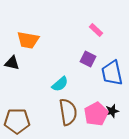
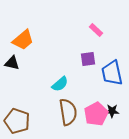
orange trapezoid: moved 5 px left; rotated 50 degrees counterclockwise
purple square: rotated 35 degrees counterclockwise
black star: rotated 16 degrees clockwise
brown pentagon: rotated 20 degrees clockwise
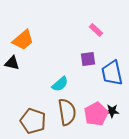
brown semicircle: moved 1 px left
brown pentagon: moved 16 px right
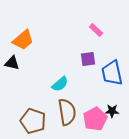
pink pentagon: moved 1 px left, 5 px down
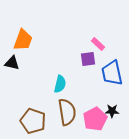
pink rectangle: moved 2 px right, 14 px down
orange trapezoid: rotated 30 degrees counterclockwise
cyan semicircle: rotated 36 degrees counterclockwise
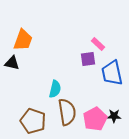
cyan semicircle: moved 5 px left, 5 px down
black star: moved 2 px right, 5 px down
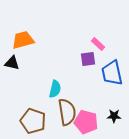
orange trapezoid: rotated 125 degrees counterclockwise
pink pentagon: moved 9 px left, 3 px down; rotated 30 degrees counterclockwise
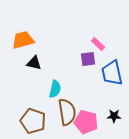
black triangle: moved 22 px right
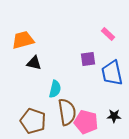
pink rectangle: moved 10 px right, 10 px up
